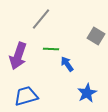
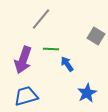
purple arrow: moved 5 px right, 4 px down
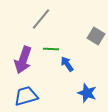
blue star: rotated 24 degrees counterclockwise
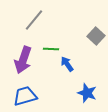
gray line: moved 7 px left, 1 px down
gray square: rotated 12 degrees clockwise
blue trapezoid: moved 1 px left
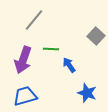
blue arrow: moved 2 px right, 1 px down
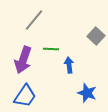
blue arrow: rotated 28 degrees clockwise
blue trapezoid: rotated 140 degrees clockwise
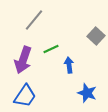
green line: rotated 28 degrees counterclockwise
